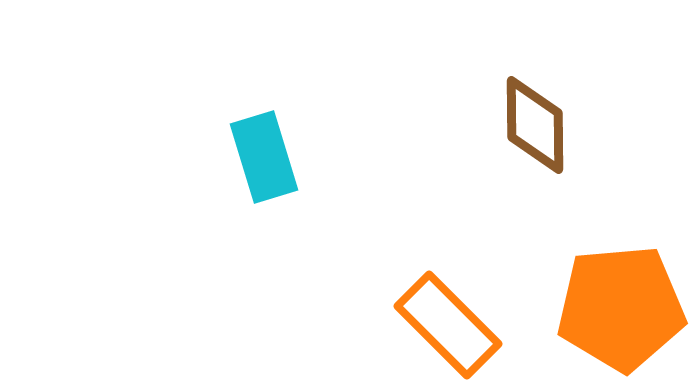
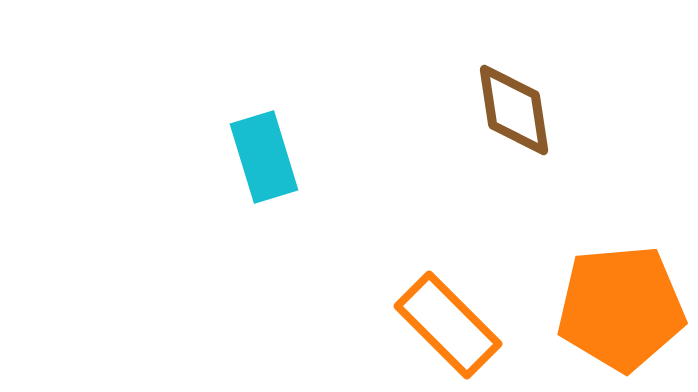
brown diamond: moved 21 px left, 15 px up; rotated 8 degrees counterclockwise
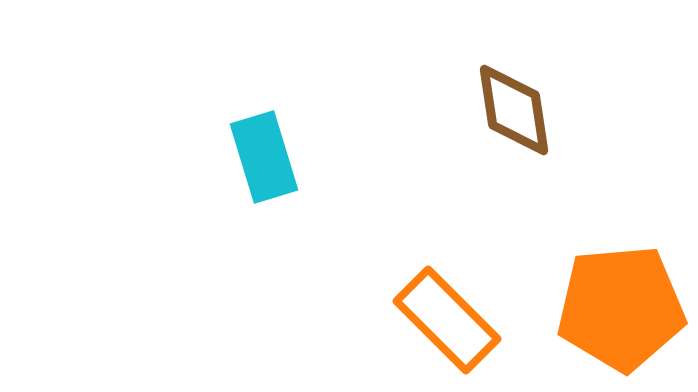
orange rectangle: moved 1 px left, 5 px up
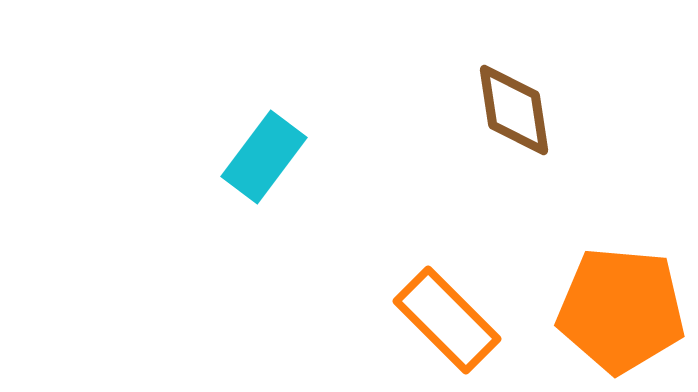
cyan rectangle: rotated 54 degrees clockwise
orange pentagon: moved 2 px down; rotated 10 degrees clockwise
